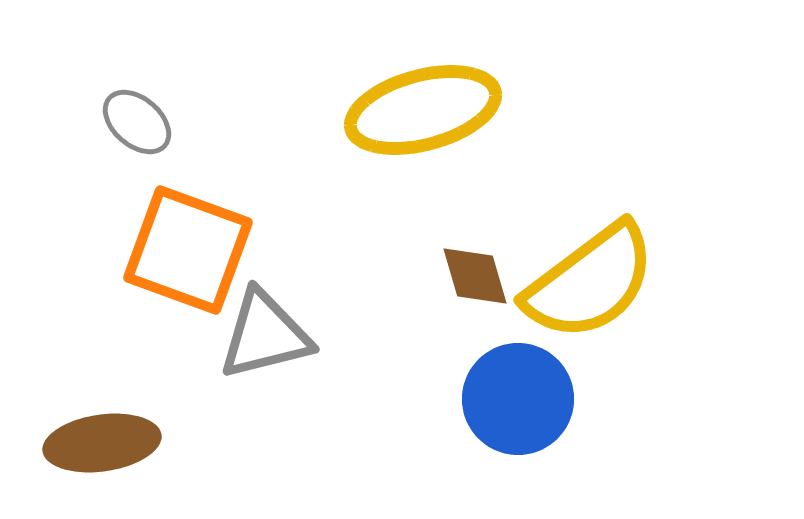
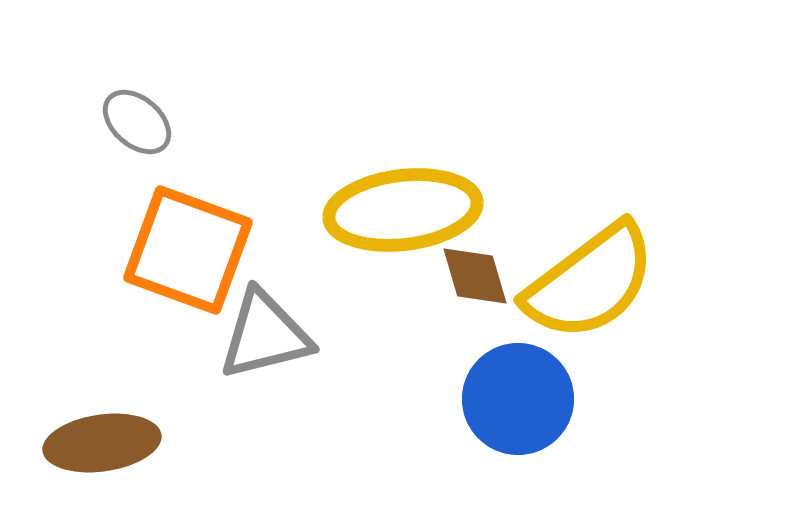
yellow ellipse: moved 20 px left, 100 px down; rotated 8 degrees clockwise
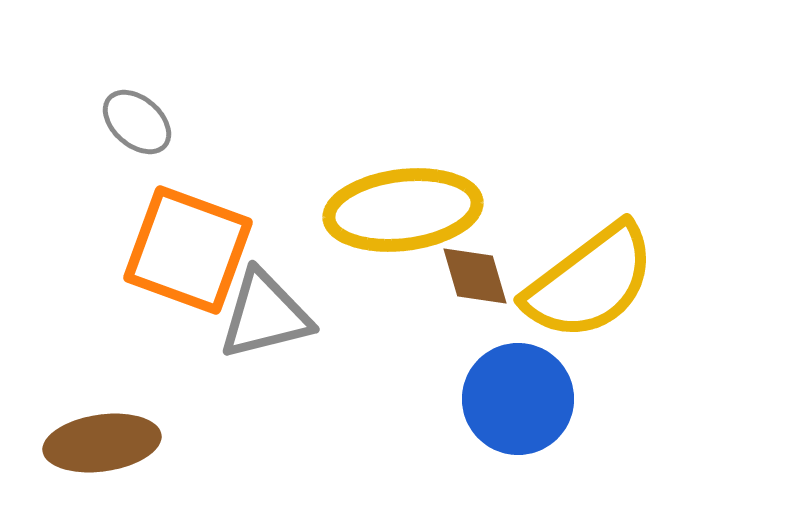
gray triangle: moved 20 px up
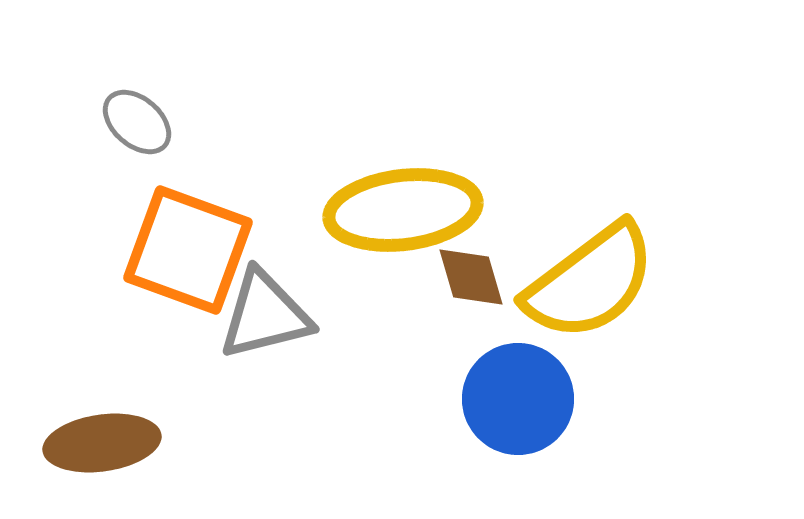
brown diamond: moved 4 px left, 1 px down
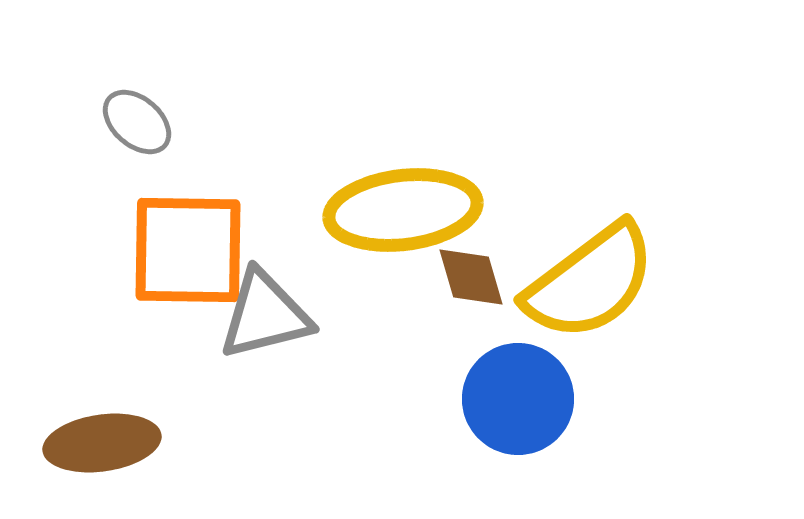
orange square: rotated 19 degrees counterclockwise
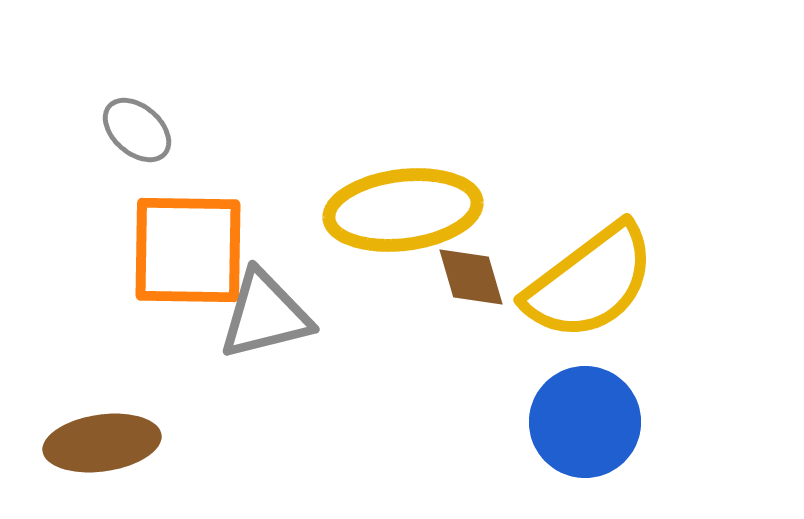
gray ellipse: moved 8 px down
blue circle: moved 67 px right, 23 px down
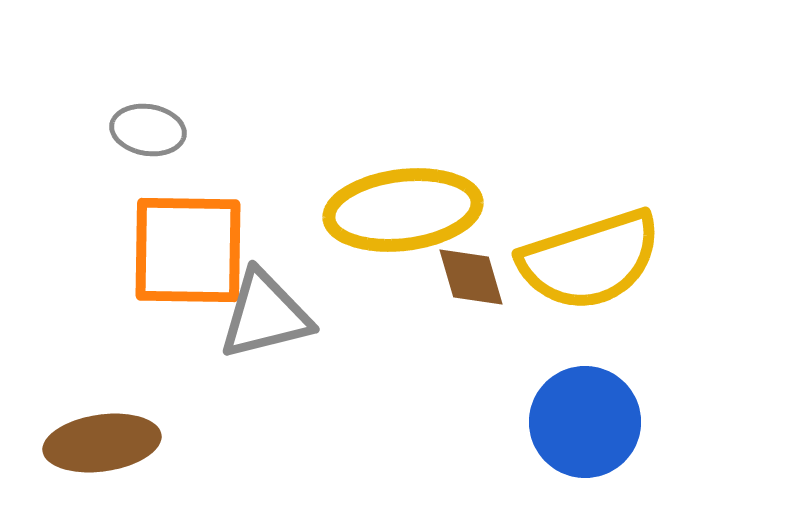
gray ellipse: moved 11 px right; rotated 32 degrees counterclockwise
yellow semicircle: moved 22 px up; rotated 19 degrees clockwise
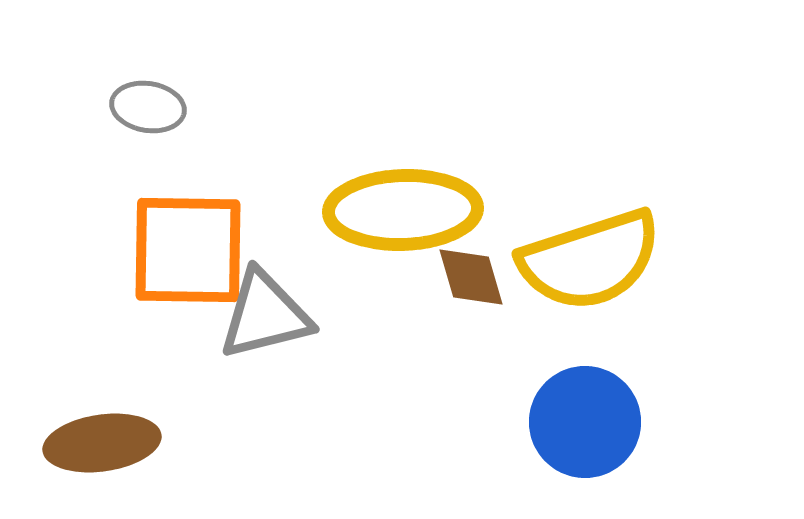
gray ellipse: moved 23 px up
yellow ellipse: rotated 5 degrees clockwise
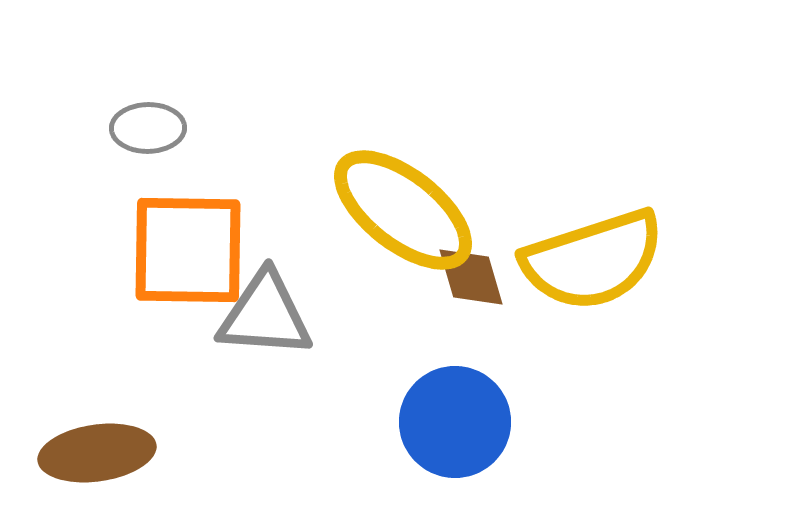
gray ellipse: moved 21 px down; rotated 10 degrees counterclockwise
yellow ellipse: rotated 40 degrees clockwise
yellow semicircle: moved 3 px right
gray triangle: rotated 18 degrees clockwise
blue circle: moved 130 px left
brown ellipse: moved 5 px left, 10 px down
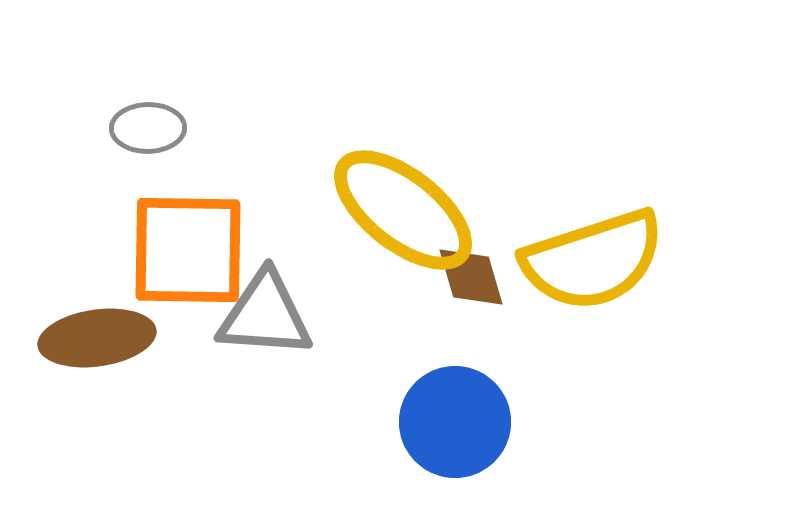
brown ellipse: moved 115 px up
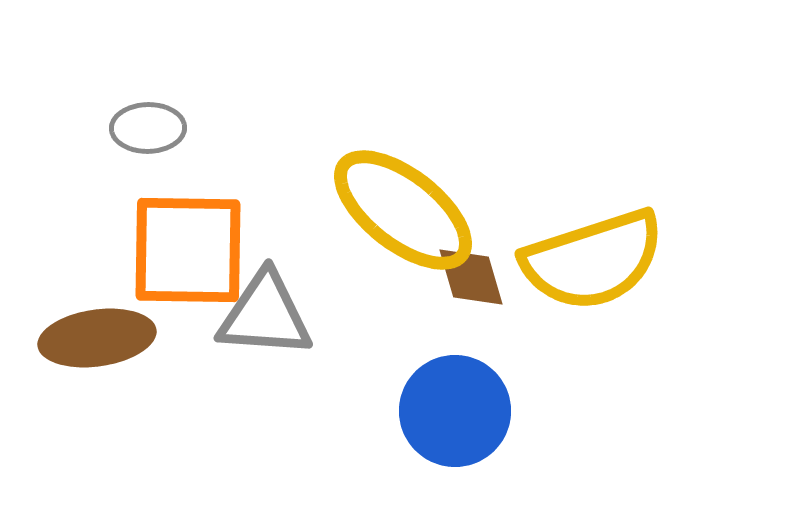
blue circle: moved 11 px up
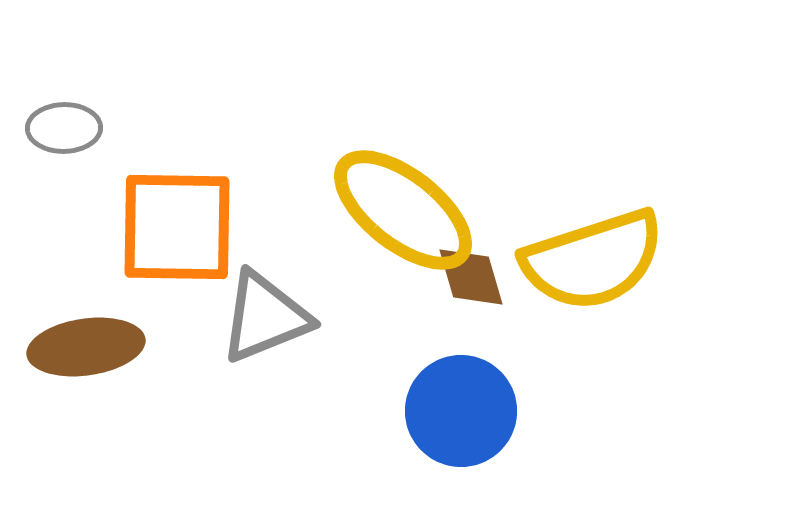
gray ellipse: moved 84 px left
orange square: moved 11 px left, 23 px up
gray triangle: moved 2 px down; rotated 26 degrees counterclockwise
brown ellipse: moved 11 px left, 9 px down
blue circle: moved 6 px right
